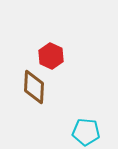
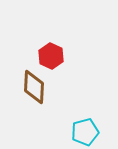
cyan pentagon: moved 1 px left; rotated 20 degrees counterclockwise
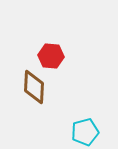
red hexagon: rotated 20 degrees counterclockwise
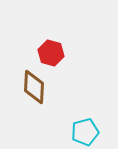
red hexagon: moved 3 px up; rotated 10 degrees clockwise
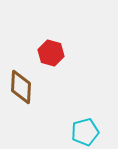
brown diamond: moved 13 px left
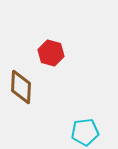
cyan pentagon: rotated 8 degrees clockwise
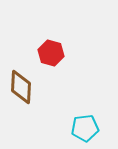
cyan pentagon: moved 4 px up
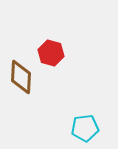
brown diamond: moved 10 px up
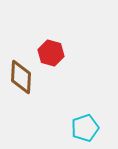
cyan pentagon: rotated 12 degrees counterclockwise
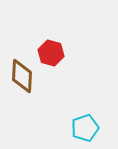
brown diamond: moved 1 px right, 1 px up
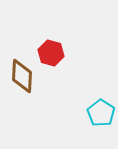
cyan pentagon: moved 16 px right, 15 px up; rotated 20 degrees counterclockwise
